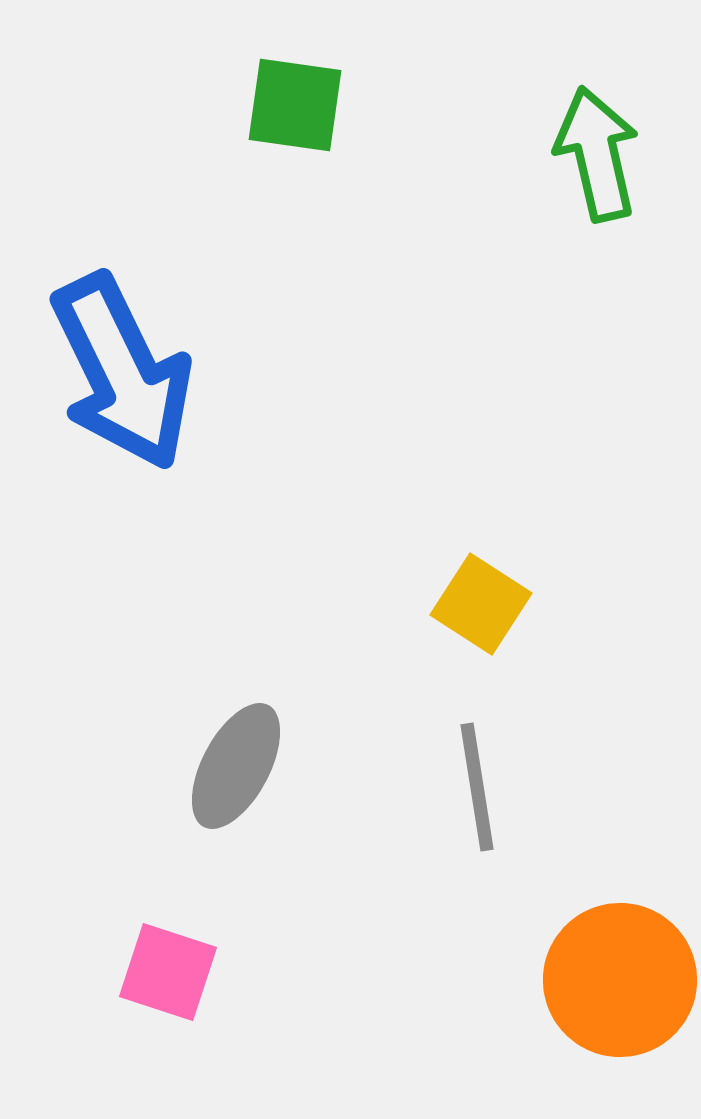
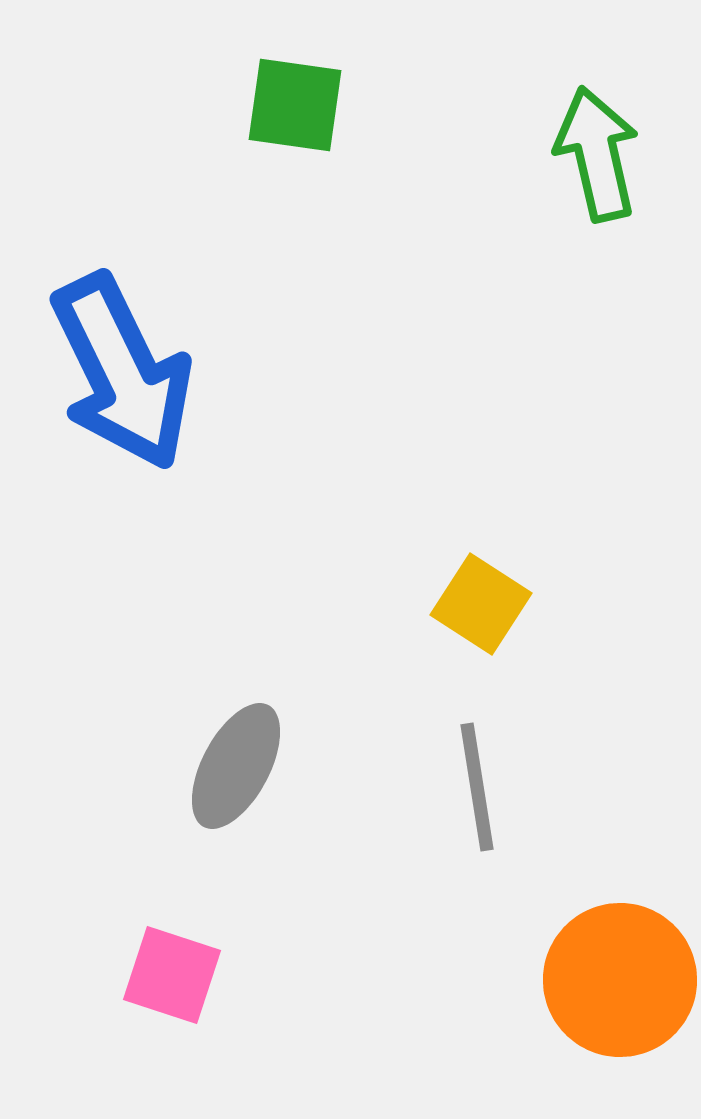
pink square: moved 4 px right, 3 px down
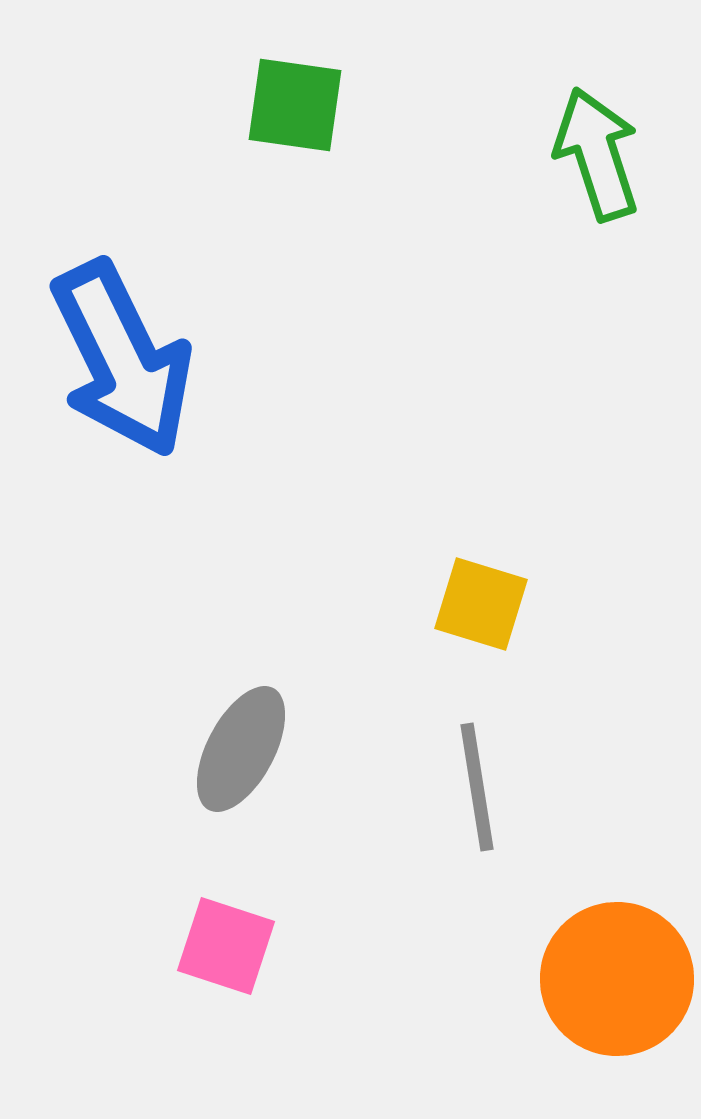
green arrow: rotated 5 degrees counterclockwise
blue arrow: moved 13 px up
yellow square: rotated 16 degrees counterclockwise
gray ellipse: moved 5 px right, 17 px up
pink square: moved 54 px right, 29 px up
orange circle: moved 3 px left, 1 px up
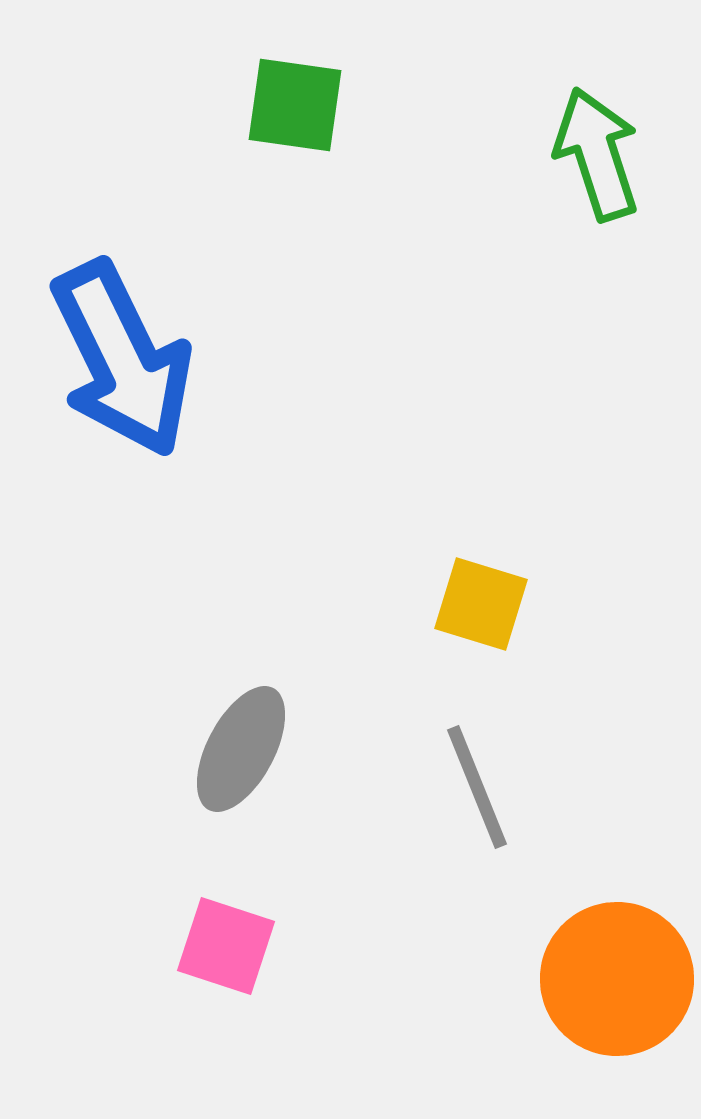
gray line: rotated 13 degrees counterclockwise
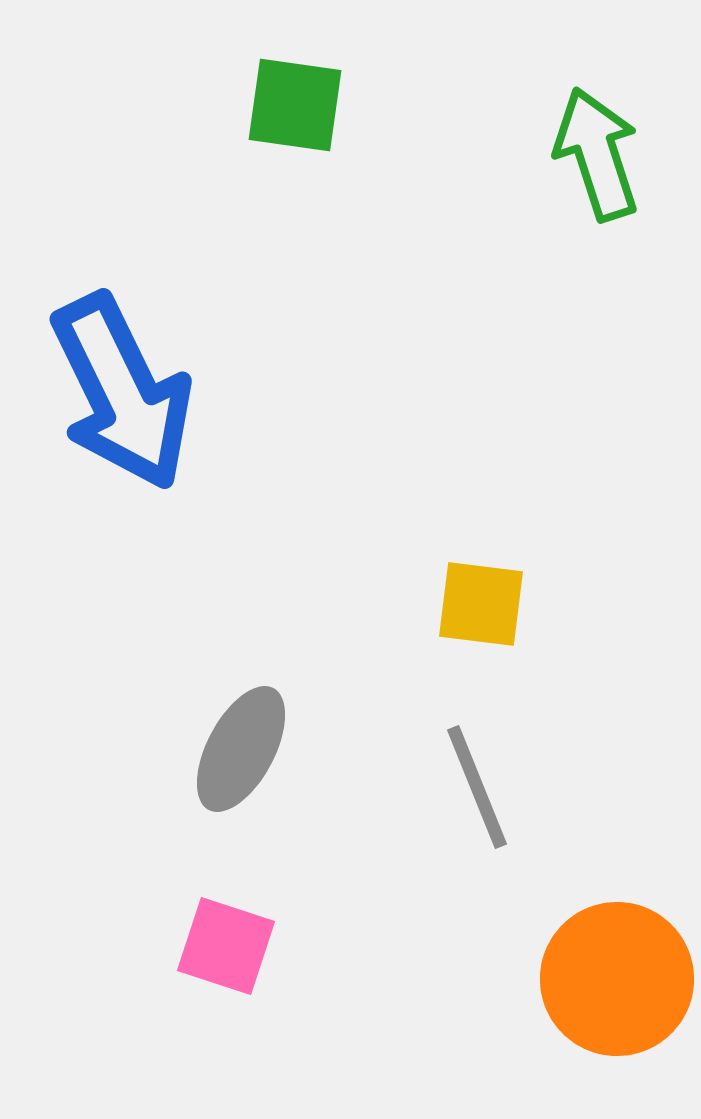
blue arrow: moved 33 px down
yellow square: rotated 10 degrees counterclockwise
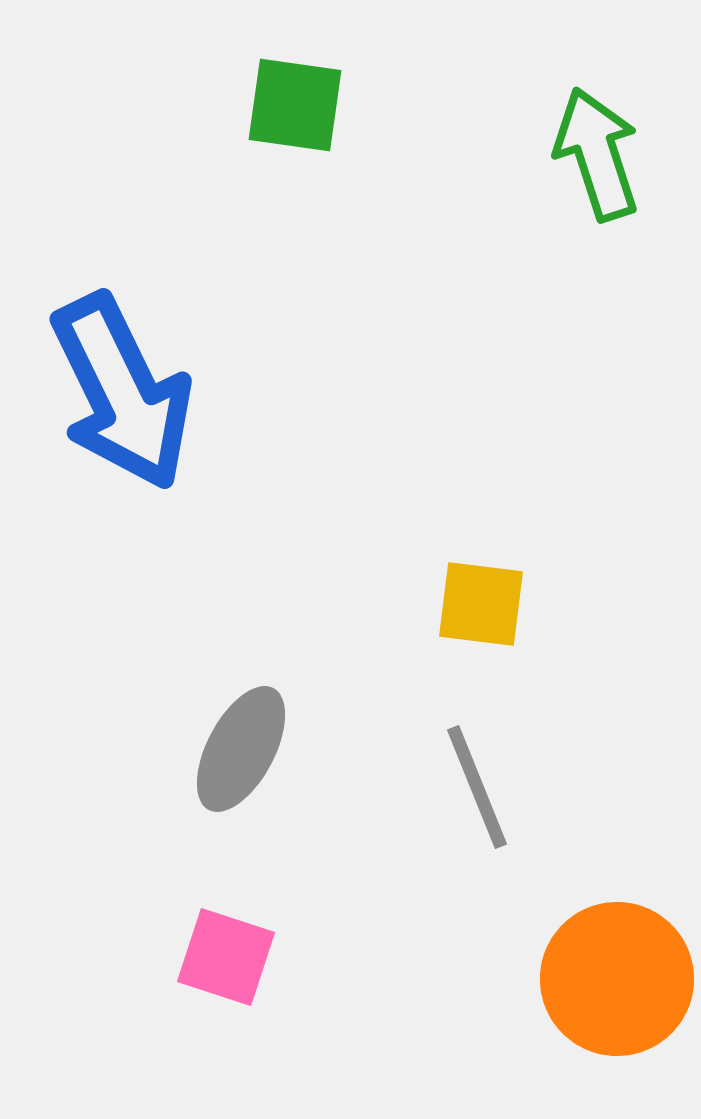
pink square: moved 11 px down
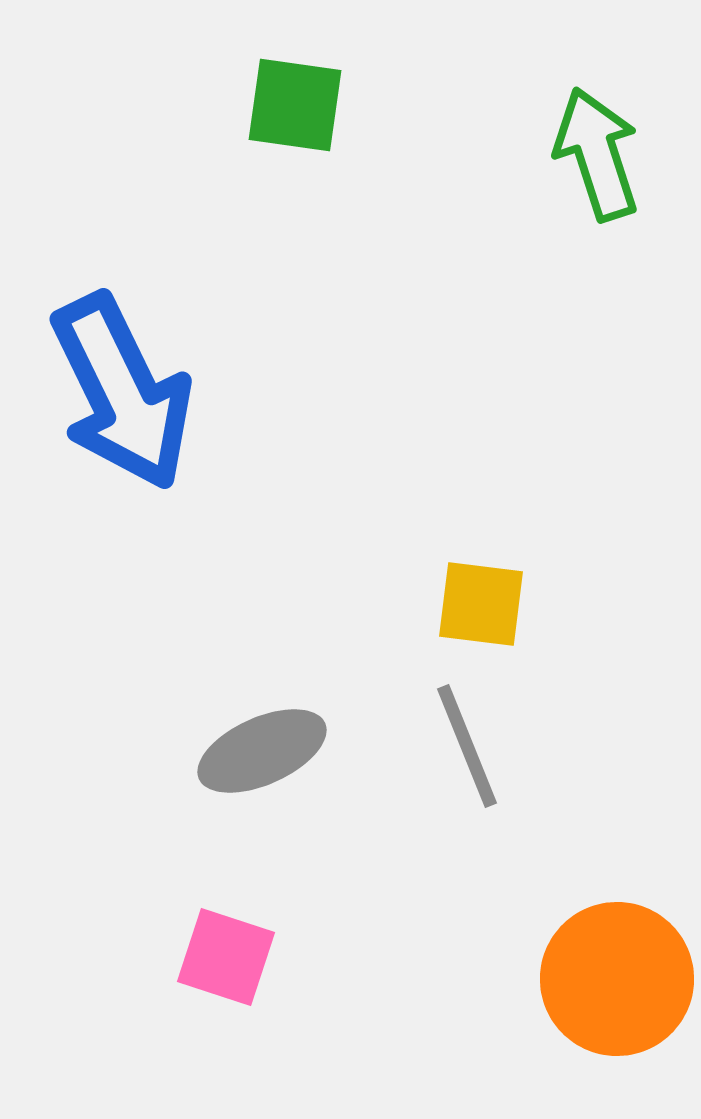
gray ellipse: moved 21 px right, 2 px down; rotated 38 degrees clockwise
gray line: moved 10 px left, 41 px up
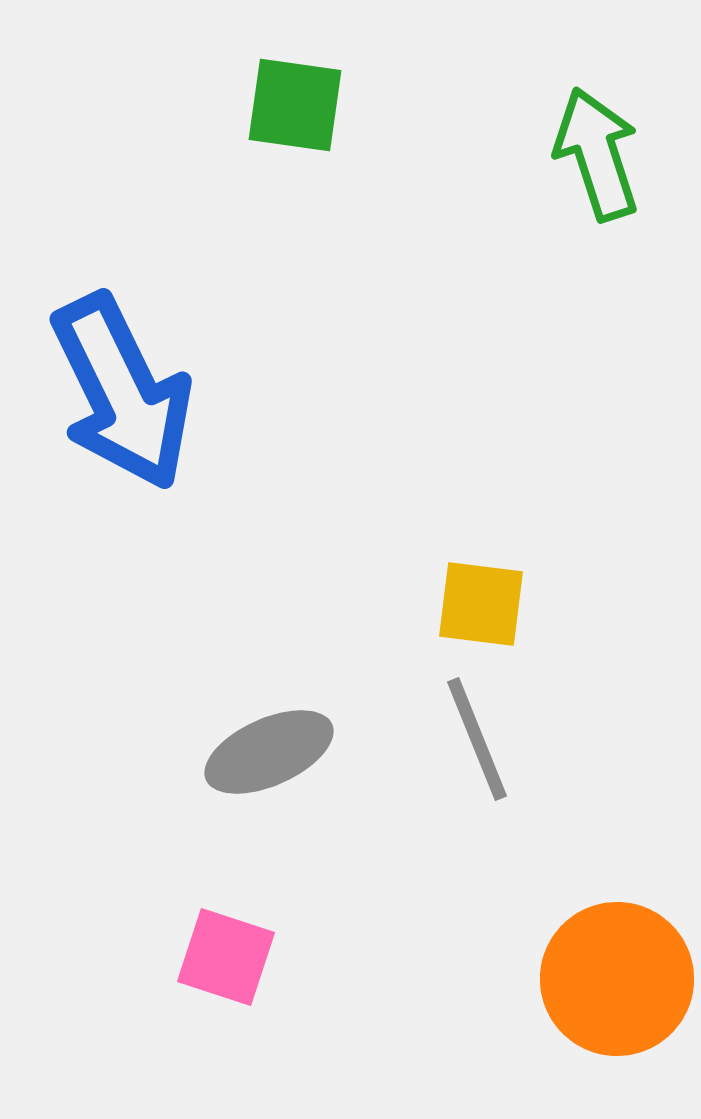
gray line: moved 10 px right, 7 px up
gray ellipse: moved 7 px right, 1 px down
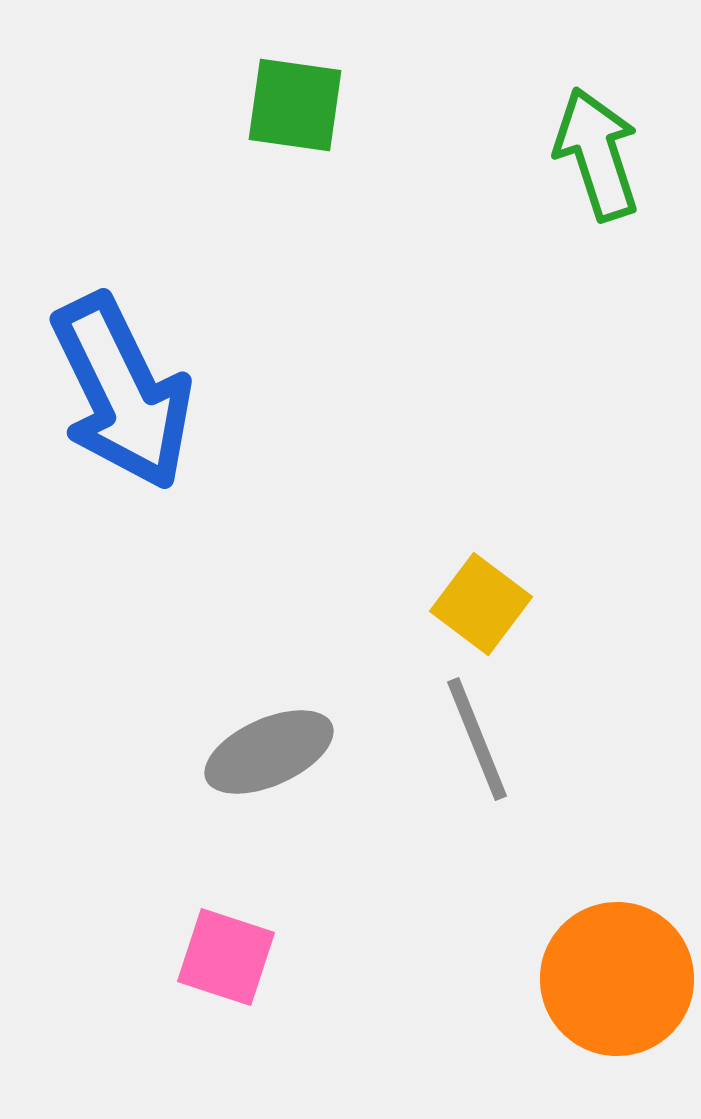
yellow square: rotated 30 degrees clockwise
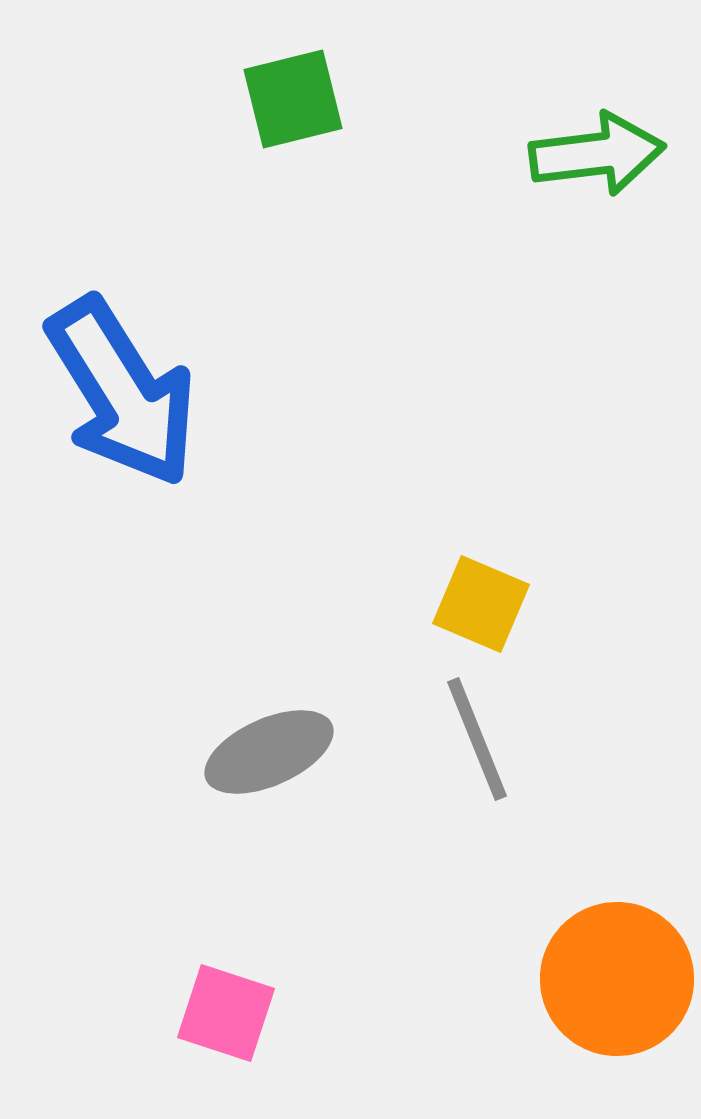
green square: moved 2 px left, 6 px up; rotated 22 degrees counterclockwise
green arrow: rotated 101 degrees clockwise
blue arrow: rotated 6 degrees counterclockwise
yellow square: rotated 14 degrees counterclockwise
pink square: moved 56 px down
